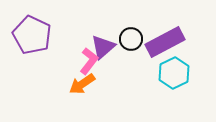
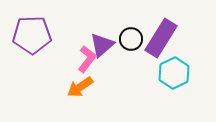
purple pentagon: rotated 27 degrees counterclockwise
purple rectangle: moved 4 px left, 4 px up; rotated 30 degrees counterclockwise
purple triangle: moved 1 px left, 2 px up
pink L-shape: moved 2 px left, 2 px up
orange arrow: moved 2 px left, 3 px down
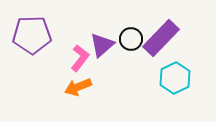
purple rectangle: rotated 12 degrees clockwise
pink L-shape: moved 7 px left, 1 px up
cyan hexagon: moved 1 px right, 5 px down
orange arrow: moved 2 px left; rotated 12 degrees clockwise
